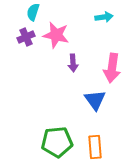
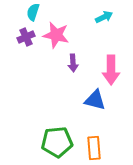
cyan arrow: rotated 18 degrees counterclockwise
pink arrow: moved 1 px left, 2 px down; rotated 8 degrees counterclockwise
blue triangle: rotated 40 degrees counterclockwise
orange rectangle: moved 1 px left, 1 px down
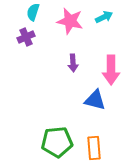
pink star: moved 14 px right, 14 px up
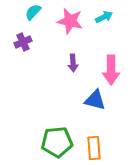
cyan semicircle: rotated 24 degrees clockwise
purple cross: moved 3 px left, 5 px down
